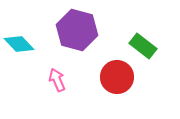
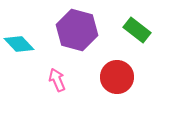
green rectangle: moved 6 px left, 16 px up
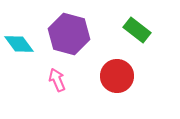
purple hexagon: moved 8 px left, 4 px down
cyan diamond: rotated 8 degrees clockwise
red circle: moved 1 px up
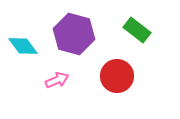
purple hexagon: moved 5 px right
cyan diamond: moved 4 px right, 2 px down
pink arrow: rotated 90 degrees clockwise
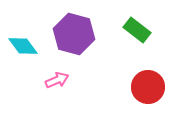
red circle: moved 31 px right, 11 px down
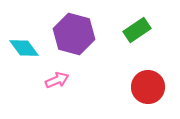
green rectangle: rotated 72 degrees counterclockwise
cyan diamond: moved 1 px right, 2 px down
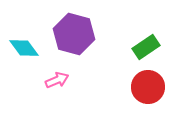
green rectangle: moved 9 px right, 17 px down
